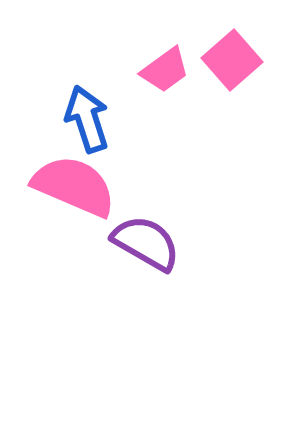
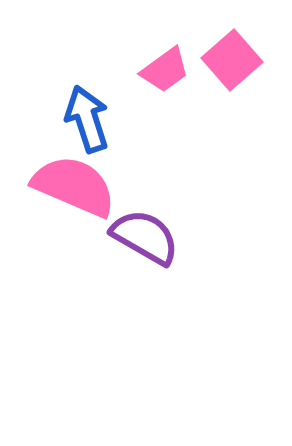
purple semicircle: moved 1 px left, 6 px up
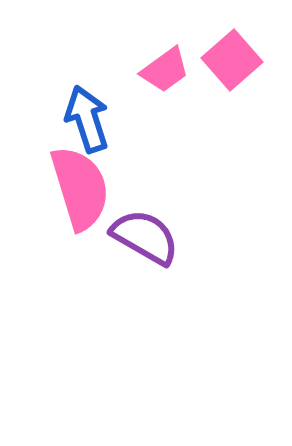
pink semicircle: moved 6 px right, 2 px down; rotated 50 degrees clockwise
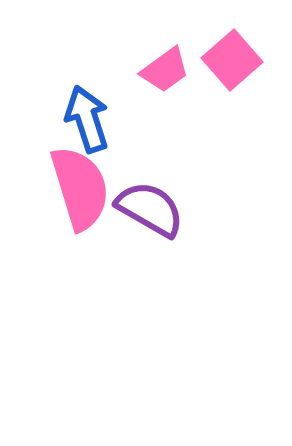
purple semicircle: moved 5 px right, 28 px up
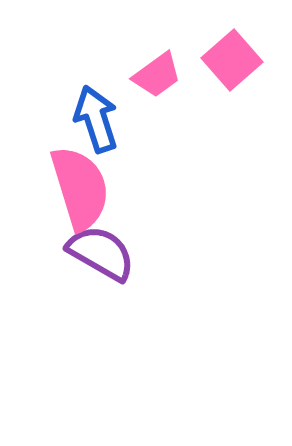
pink trapezoid: moved 8 px left, 5 px down
blue arrow: moved 9 px right
purple semicircle: moved 49 px left, 44 px down
